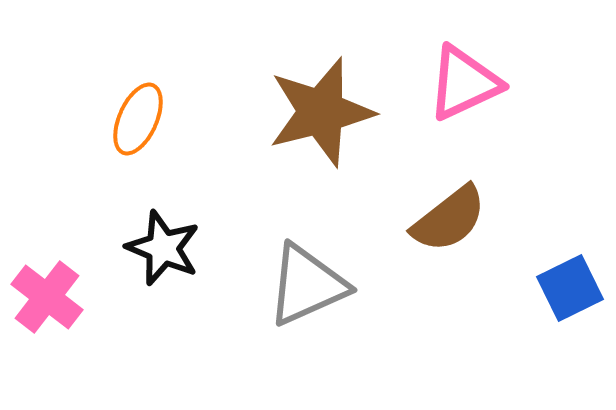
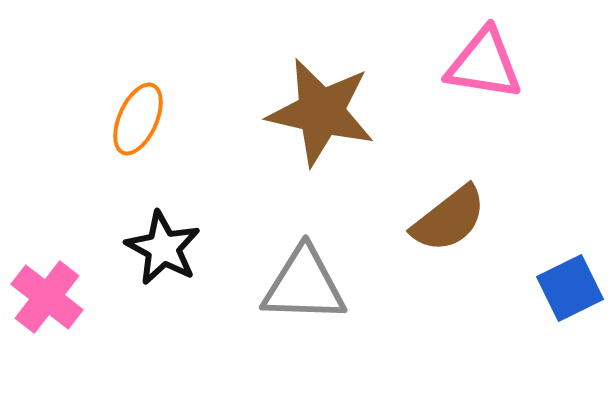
pink triangle: moved 20 px right, 19 px up; rotated 34 degrees clockwise
brown star: rotated 27 degrees clockwise
black star: rotated 6 degrees clockwise
gray triangle: moved 3 px left; rotated 26 degrees clockwise
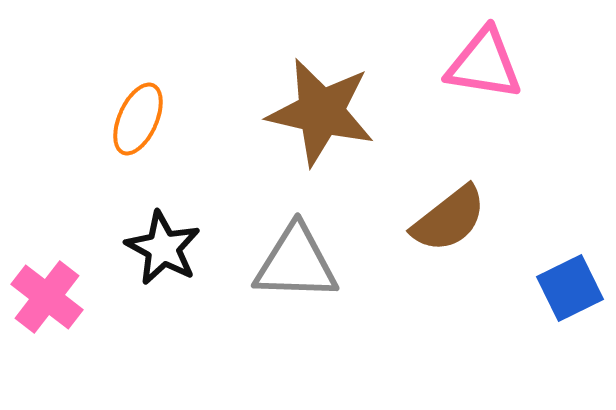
gray triangle: moved 8 px left, 22 px up
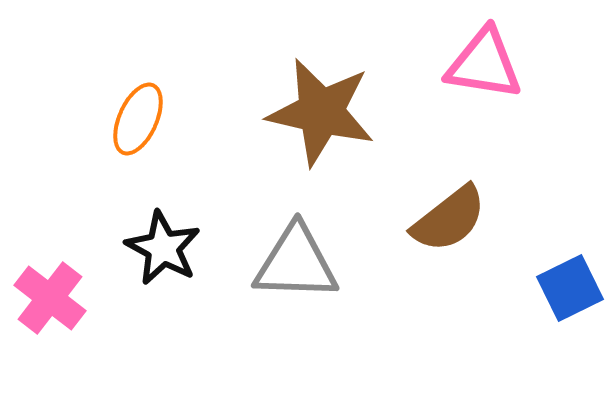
pink cross: moved 3 px right, 1 px down
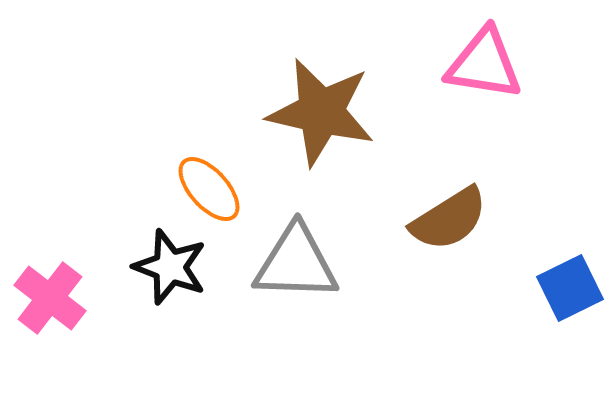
orange ellipse: moved 71 px right, 70 px down; rotated 66 degrees counterclockwise
brown semicircle: rotated 6 degrees clockwise
black star: moved 7 px right, 19 px down; rotated 8 degrees counterclockwise
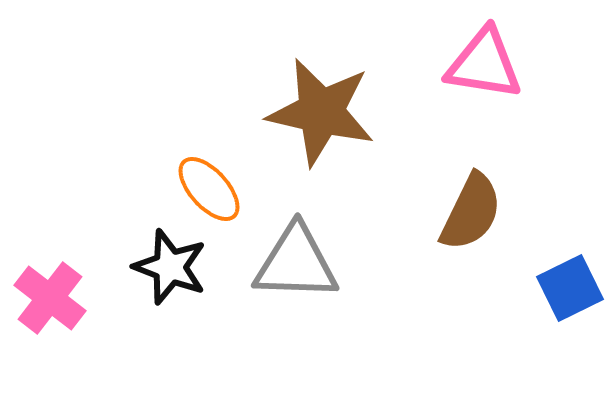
brown semicircle: moved 22 px right, 7 px up; rotated 32 degrees counterclockwise
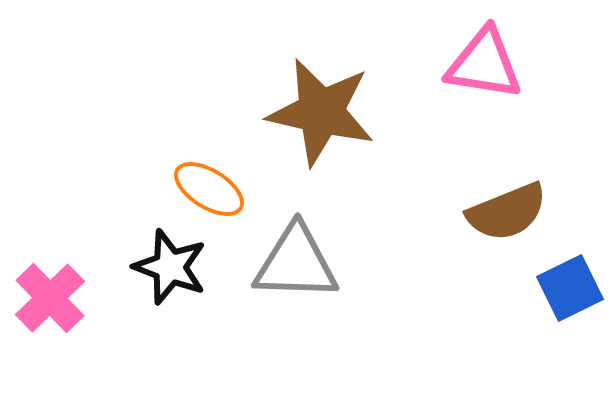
orange ellipse: rotated 16 degrees counterclockwise
brown semicircle: moved 36 px right; rotated 42 degrees clockwise
pink cross: rotated 8 degrees clockwise
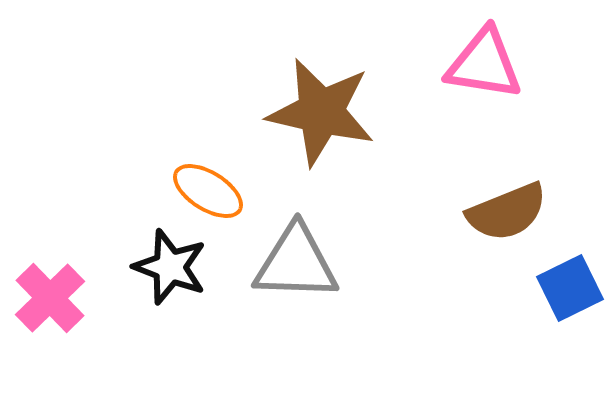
orange ellipse: moved 1 px left, 2 px down
